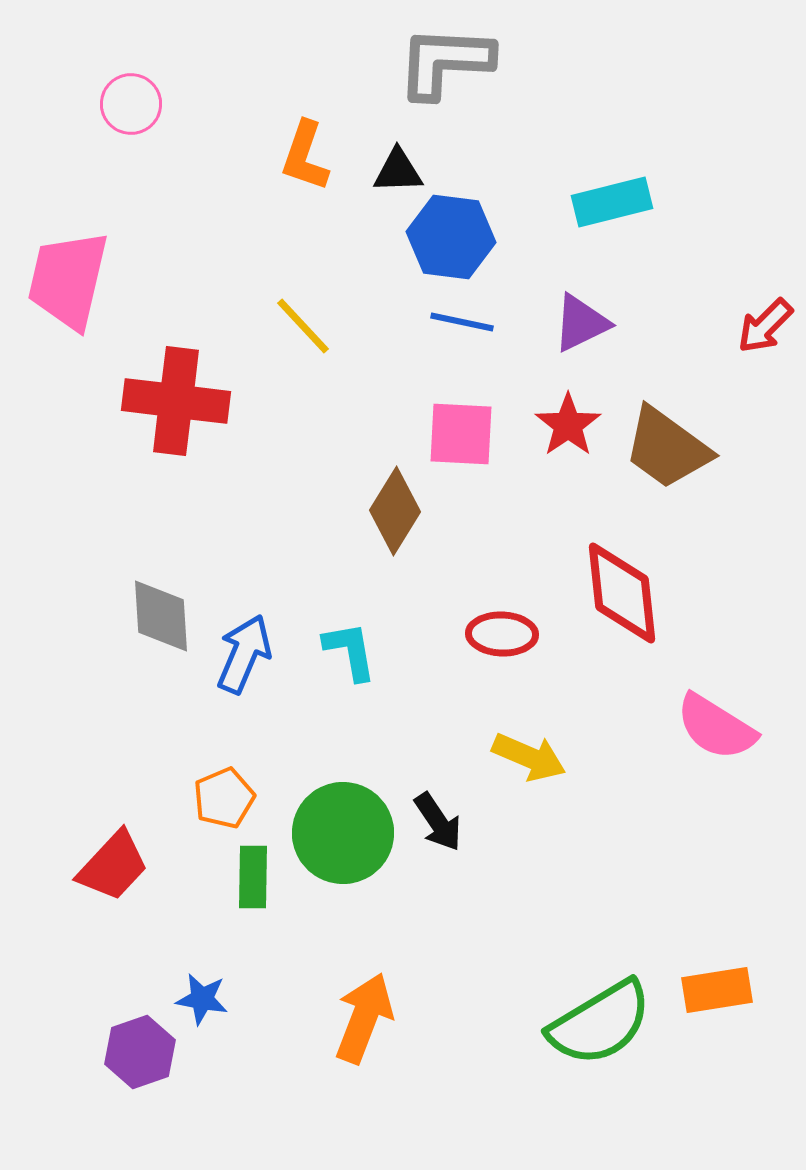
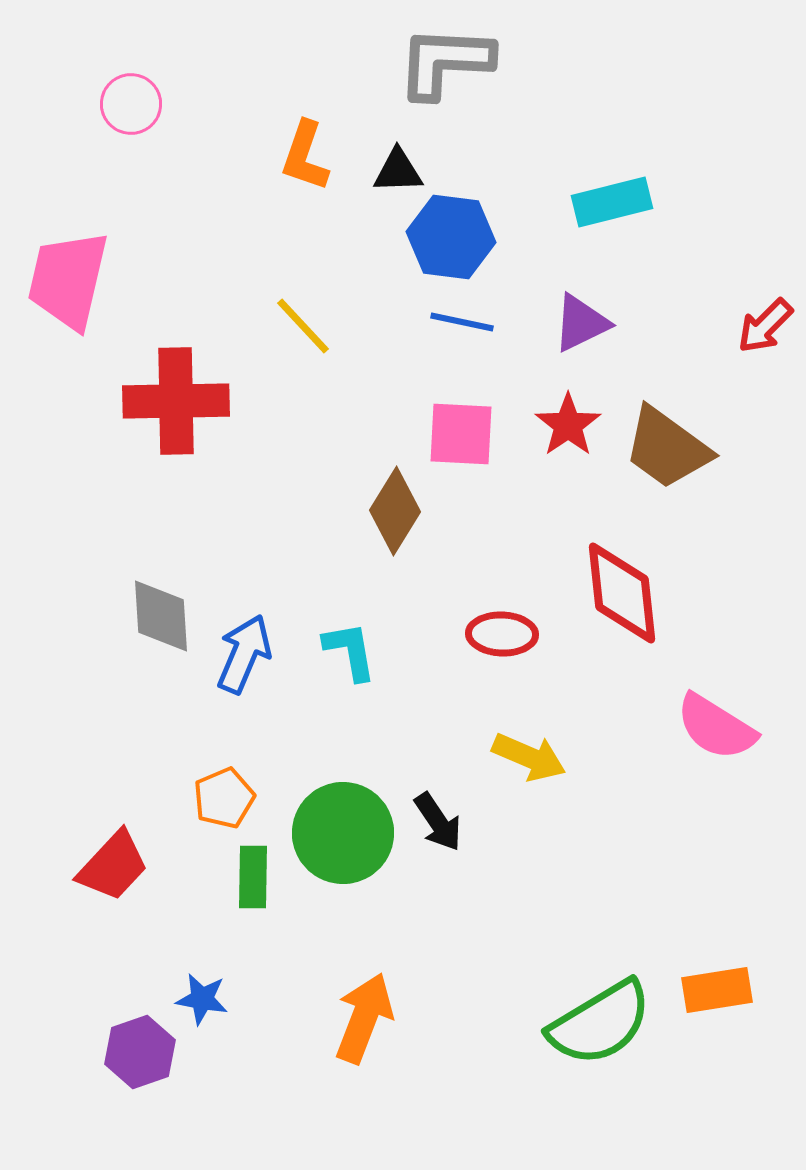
red cross: rotated 8 degrees counterclockwise
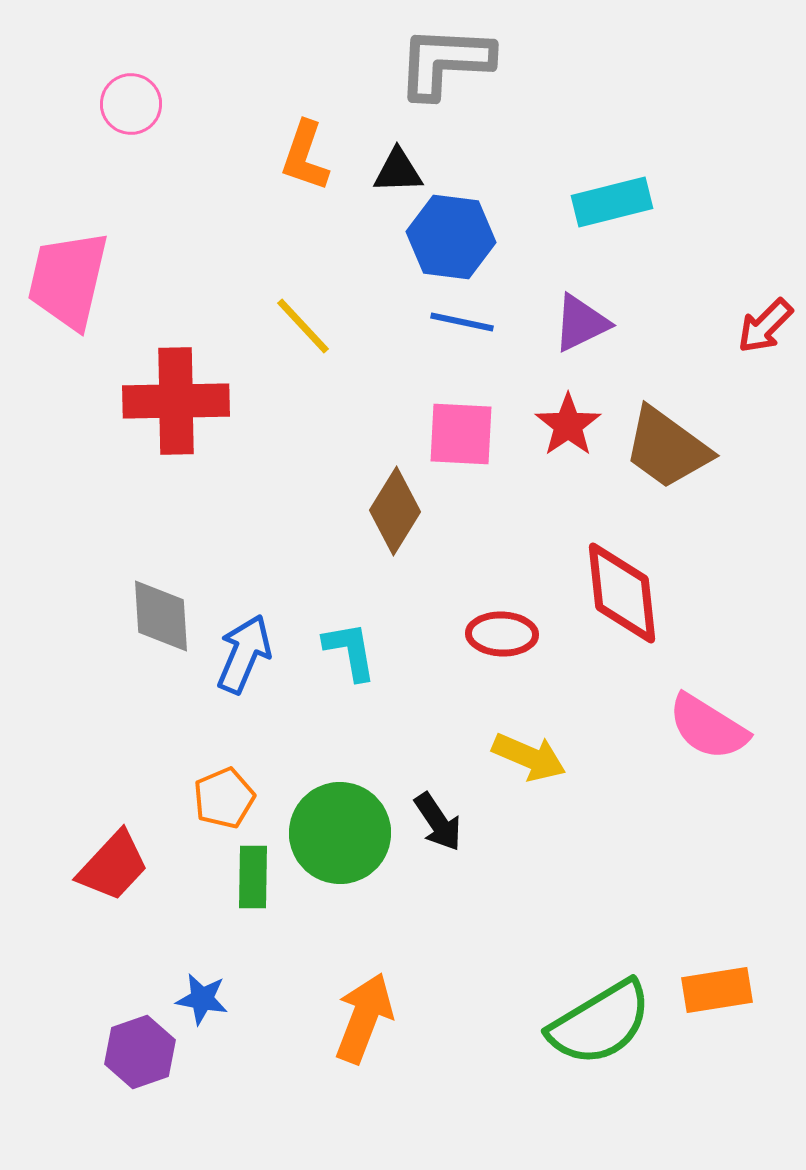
pink semicircle: moved 8 px left
green circle: moved 3 px left
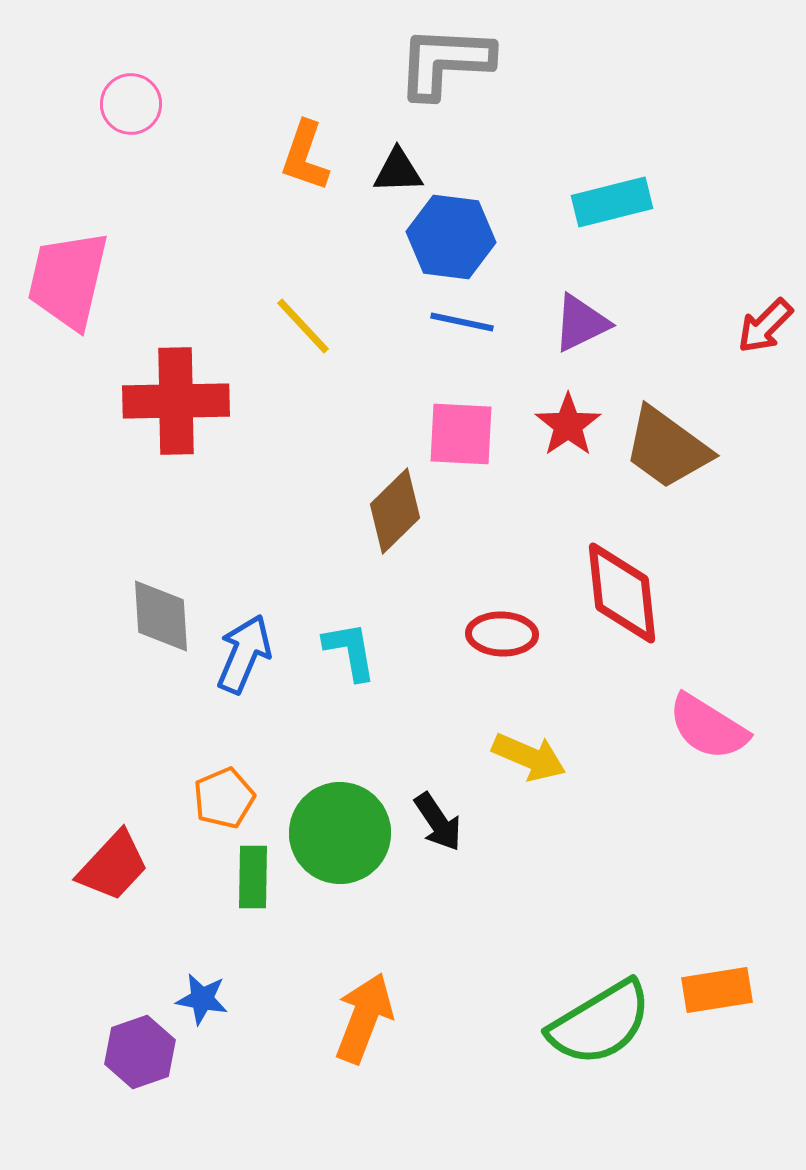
brown diamond: rotated 14 degrees clockwise
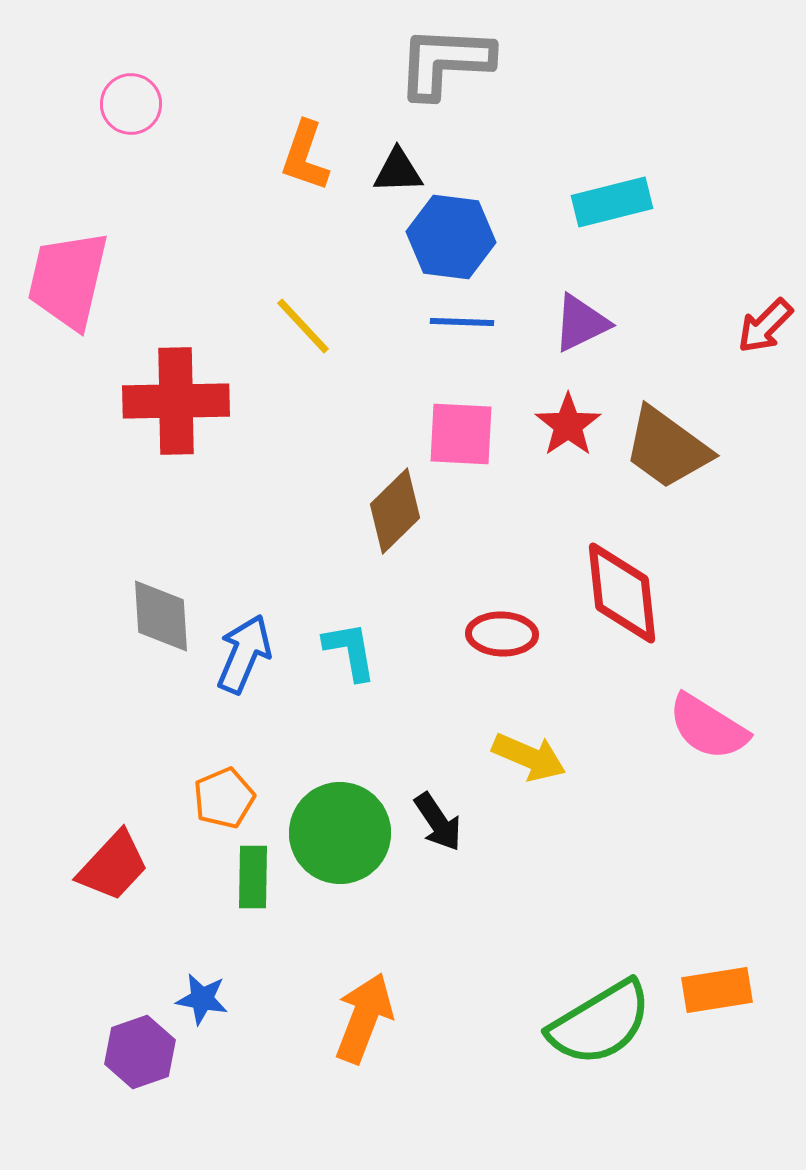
blue line: rotated 10 degrees counterclockwise
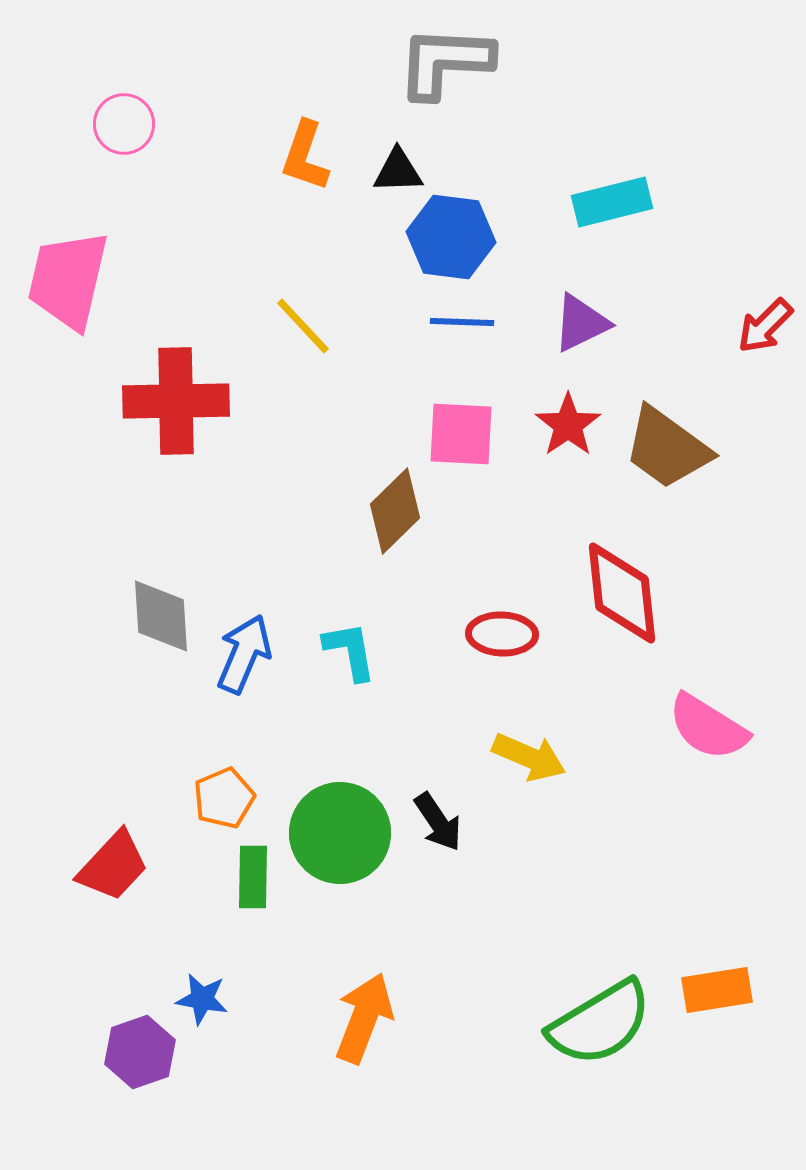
pink circle: moved 7 px left, 20 px down
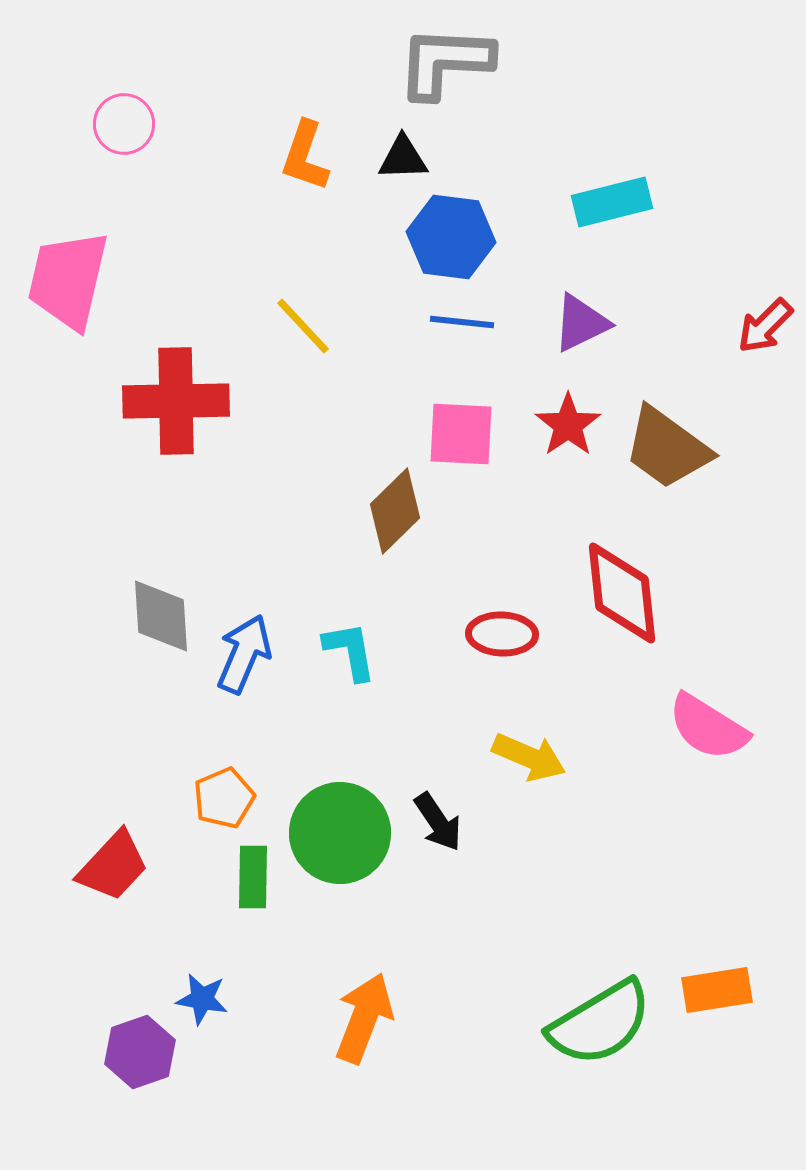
black triangle: moved 5 px right, 13 px up
blue line: rotated 4 degrees clockwise
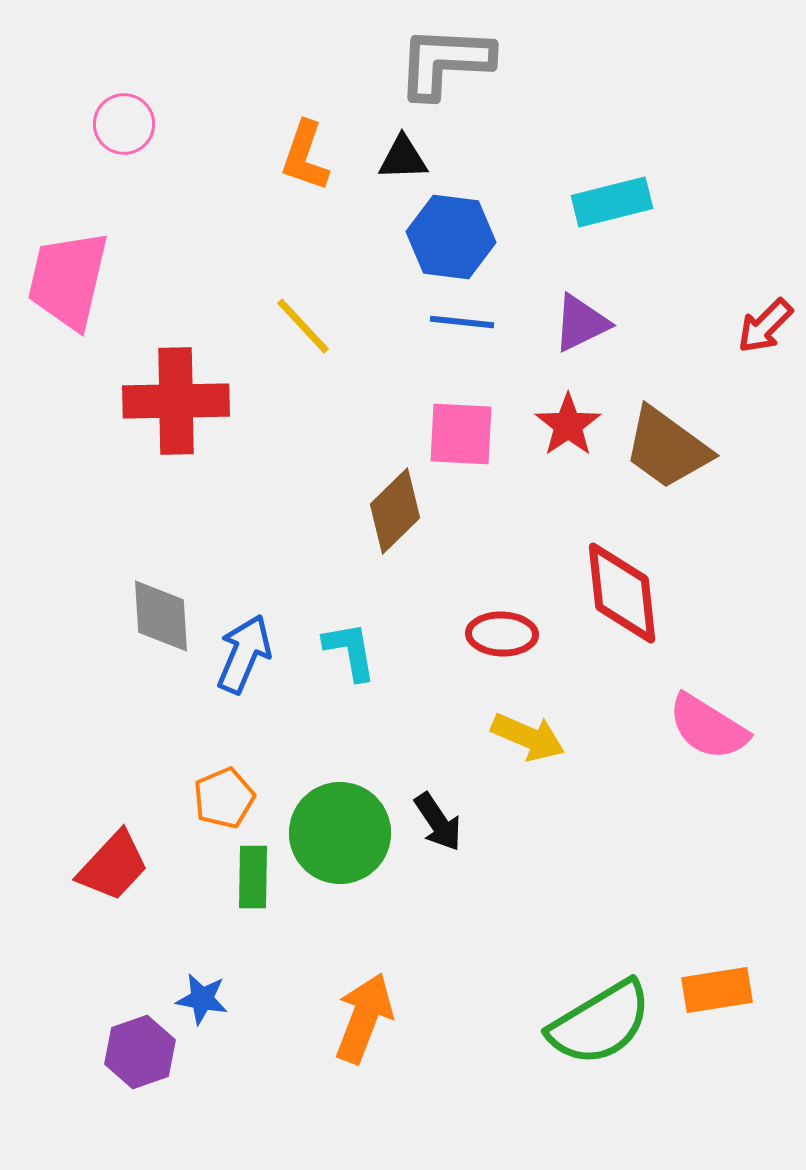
yellow arrow: moved 1 px left, 20 px up
